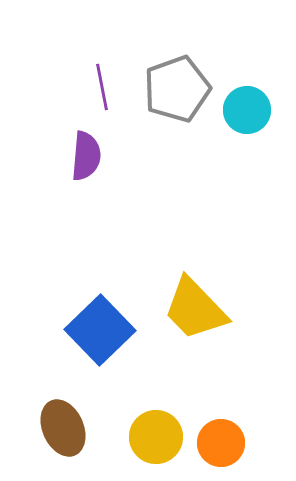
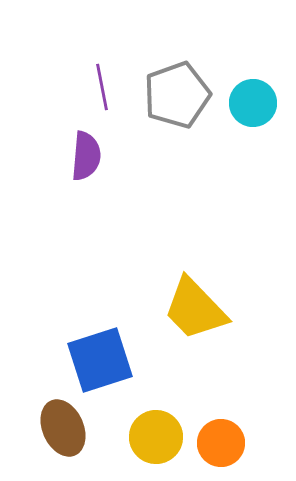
gray pentagon: moved 6 px down
cyan circle: moved 6 px right, 7 px up
blue square: moved 30 px down; rotated 26 degrees clockwise
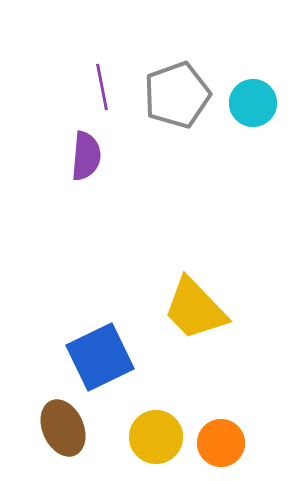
blue square: moved 3 px up; rotated 8 degrees counterclockwise
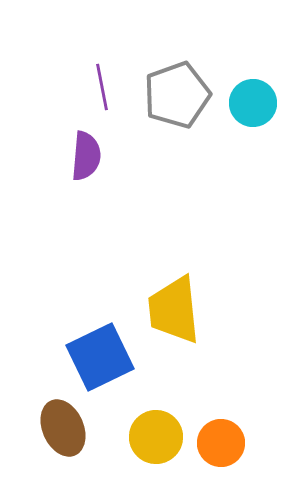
yellow trapezoid: moved 21 px left, 1 px down; rotated 38 degrees clockwise
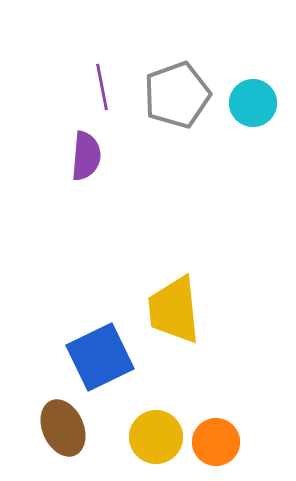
orange circle: moved 5 px left, 1 px up
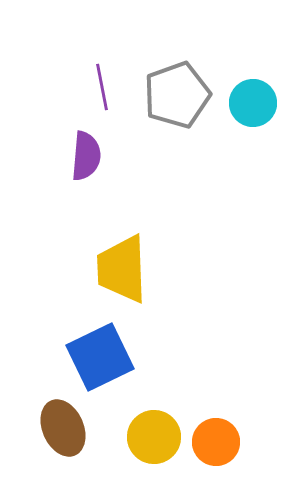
yellow trapezoid: moved 52 px left, 41 px up; rotated 4 degrees clockwise
yellow circle: moved 2 px left
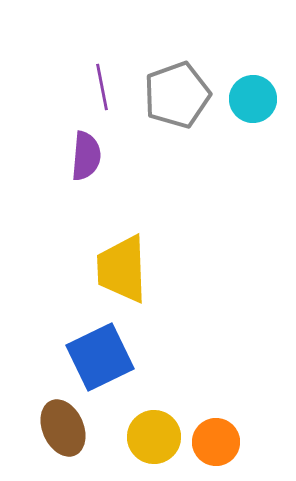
cyan circle: moved 4 px up
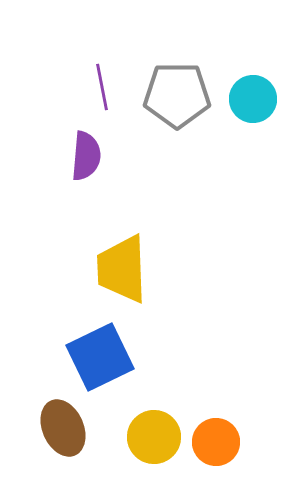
gray pentagon: rotated 20 degrees clockwise
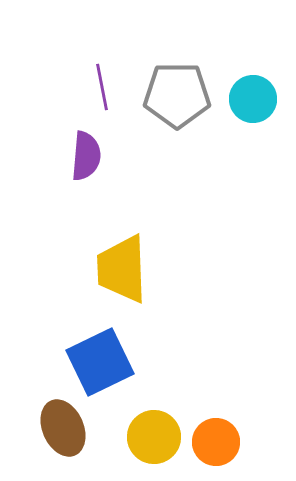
blue square: moved 5 px down
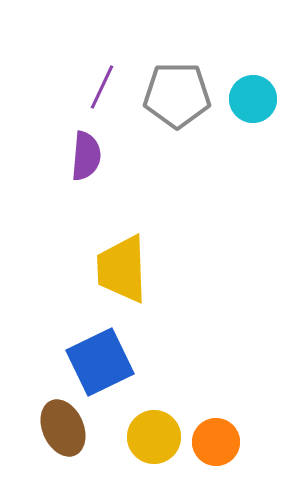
purple line: rotated 36 degrees clockwise
